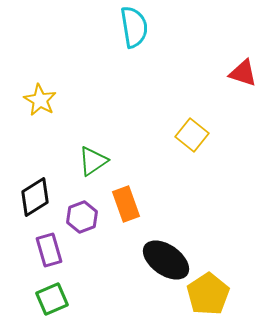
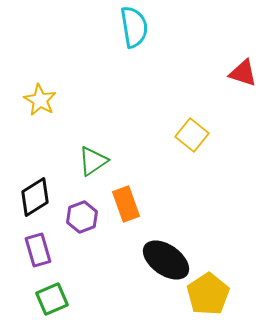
purple rectangle: moved 11 px left
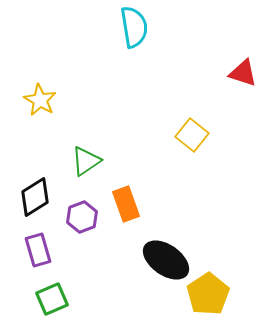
green triangle: moved 7 px left
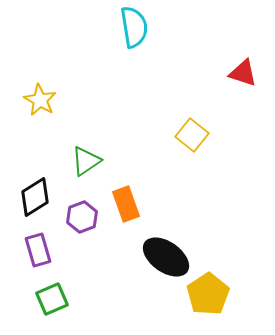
black ellipse: moved 3 px up
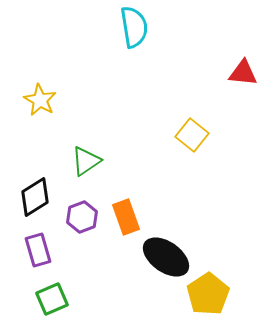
red triangle: rotated 12 degrees counterclockwise
orange rectangle: moved 13 px down
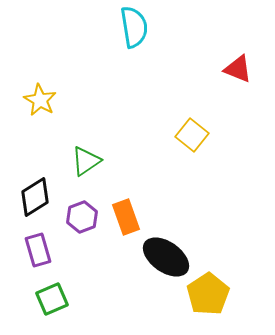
red triangle: moved 5 px left, 4 px up; rotated 16 degrees clockwise
